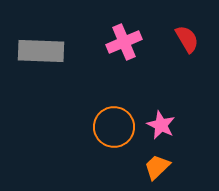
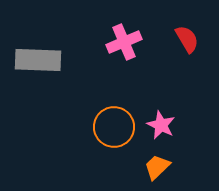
gray rectangle: moved 3 px left, 9 px down
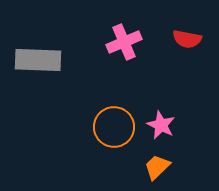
red semicircle: rotated 132 degrees clockwise
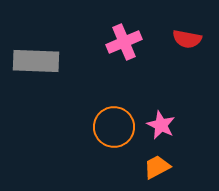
gray rectangle: moved 2 px left, 1 px down
orange trapezoid: rotated 16 degrees clockwise
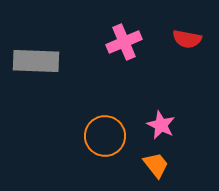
orange circle: moved 9 px left, 9 px down
orange trapezoid: moved 1 px left, 2 px up; rotated 80 degrees clockwise
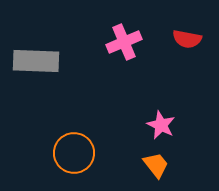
orange circle: moved 31 px left, 17 px down
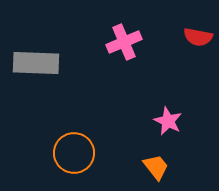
red semicircle: moved 11 px right, 2 px up
gray rectangle: moved 2 px down
pink star: moved 7 px right, 4 px up
orange trapezoid: moved 2 px down
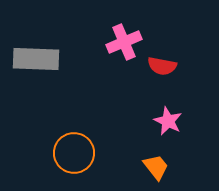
red semicircle: moved 36 px left, 29 px down
gray rectangle: moved 4 px up
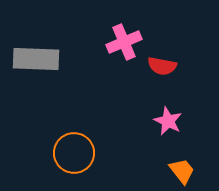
orange trapezoid: moved 26 px right, 4 px down
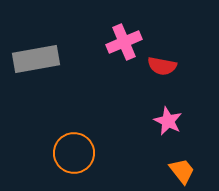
gray rectangle: rotated 12 degrees counterclockwise
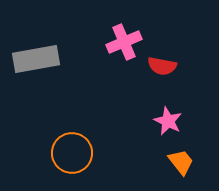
orange circle: moved 2 px left
orange trapezoid: moved 1 px left, 9 px up
